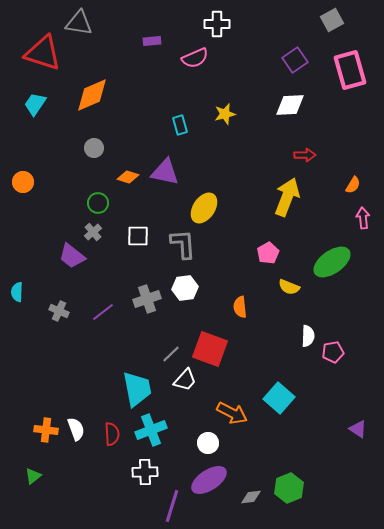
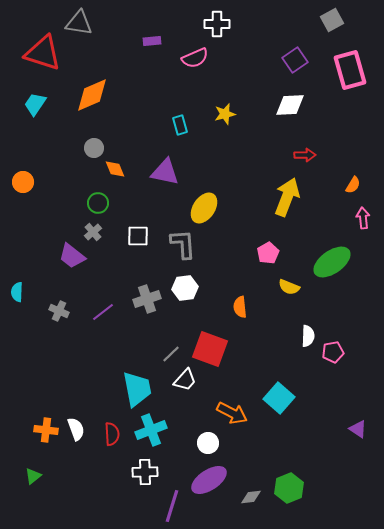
orange diamond at (128, 177): moved 13 px left, 8 px up; rotated 50 degrees clockwise
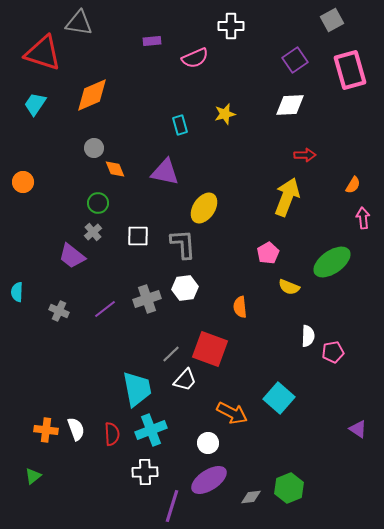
white cross at (217, 24): moved 14 px right, 2 px down
purple line at (103, 312): moved 2 px right, 3 px up
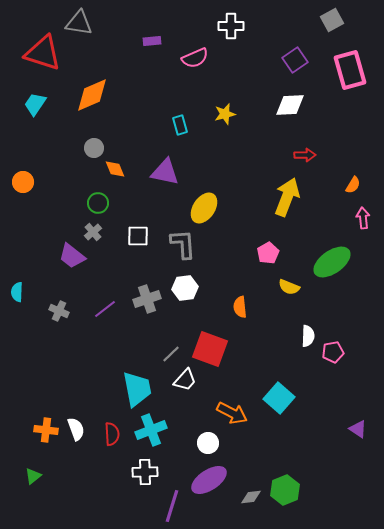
green hexagon at (289, 488): moved 4 px left, 2 px down
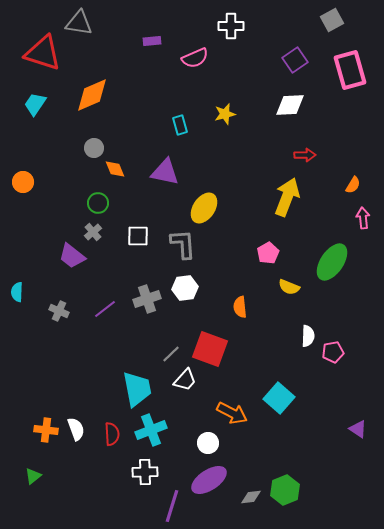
green ellipse at (332, 262): rotated 21 degrees counterclockwise
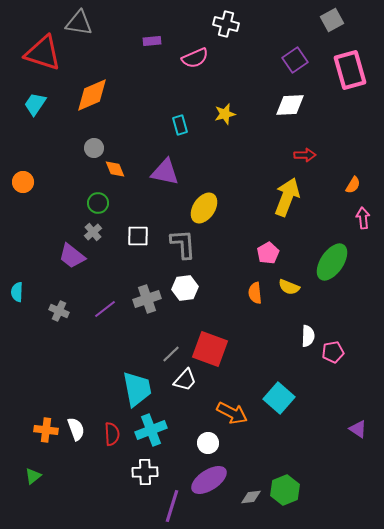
white cross at (231, 26): moved 5 px left, 2 px up; rotated 15 degrees clockwise
orange semicircle at (240, 307): moved 15 px right, 14 px up
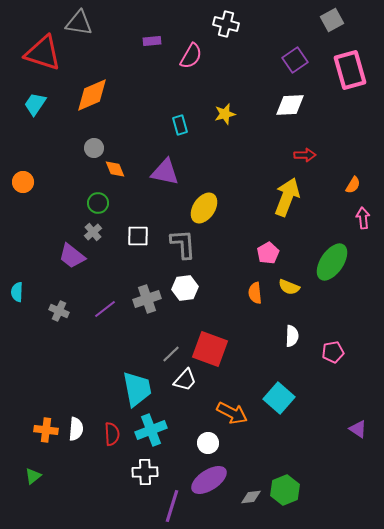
pink semicircle at (195, 58): moved 4 px left, 2 px up; rotated 36 degrees counterclockwise
white semicircle at (308, 336): moved 16 px left
white semicircle at (76, 429): rotated 25 degrees clockwise
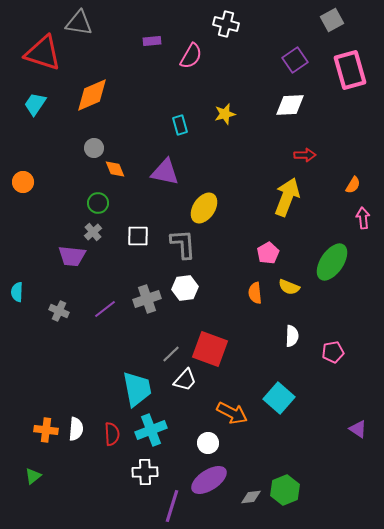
purple trapezoid at (72, 256): rotated 32 degrees counterclockwise
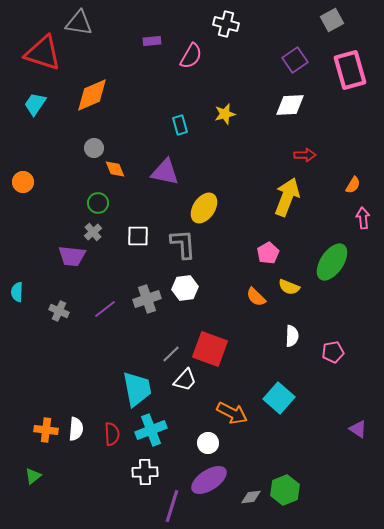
orange semicircle at (255, 293): moved 1 px right, 4 px down; rotated 40 degrees counterclockwise
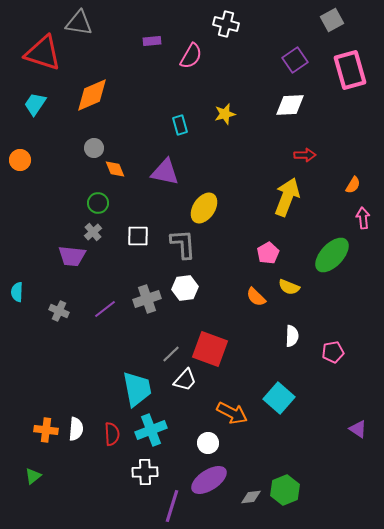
orange circle at (23, 182): moved 3 px left, 22 px up
green ellipse at (332, 262): moved 7 px up; rotated 9 degrees clockwise
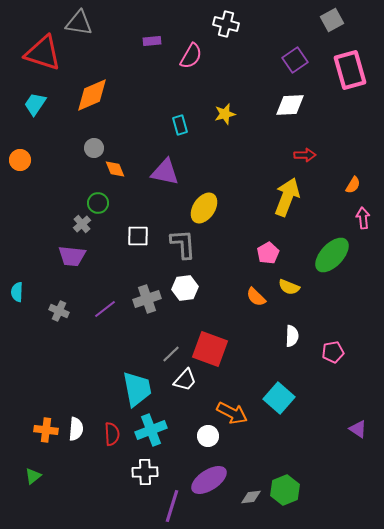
gray cross at (93, 232): moved 11 px left, 8 px up
white circle at (208, 443): moved 7 px up
